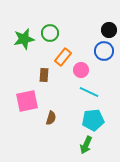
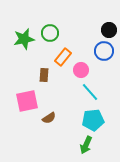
cyan line: moved 1 px right; rotated 24 degrees clockwise
brown semicircle: moved 2 px left; rotated 40 degrees clockwise
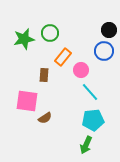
pink square: rotated 20 degrees clockwise
brown semicircle: moved 4 px left
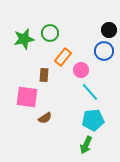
pink square: moved 4 px up
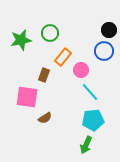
green star: moved 3 px left, 1 px down
brown rectangle: rotated 16 degrees clockwise
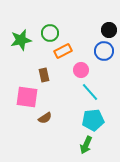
orange rectangle: moved 6 px up; rotated 24 degrees clockwise
brown rectangle: rotated 32 degrees counterclockwise
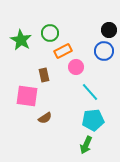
green star: rotated 30 degrees counterclockwise
pink circle: moved 5 px left, 3 px up
pink square: moved 1 px up
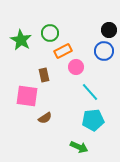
green arrow: moved 7 px left, 2 px down; rotated 90 degrees counterclockwise
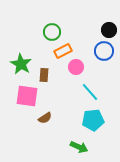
green circle: moved 2 px right, 1 px up
green star: moved 24 px down
brown rectangle: rotated 16 degrees clockwise
